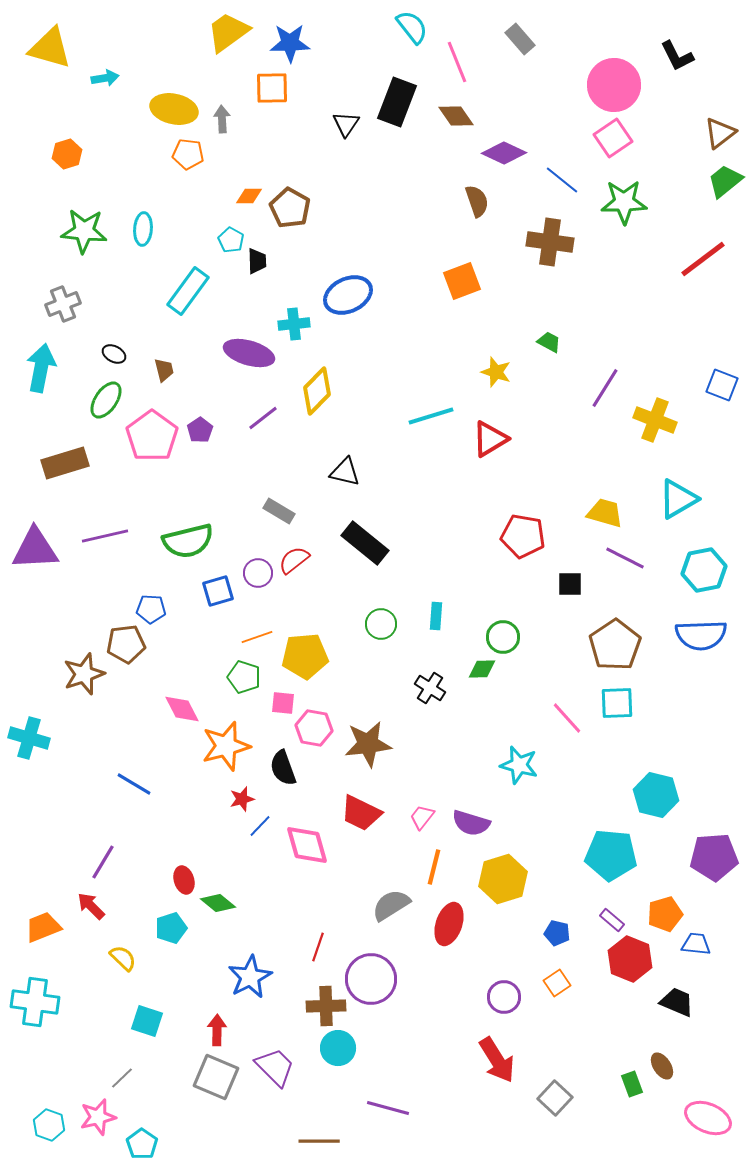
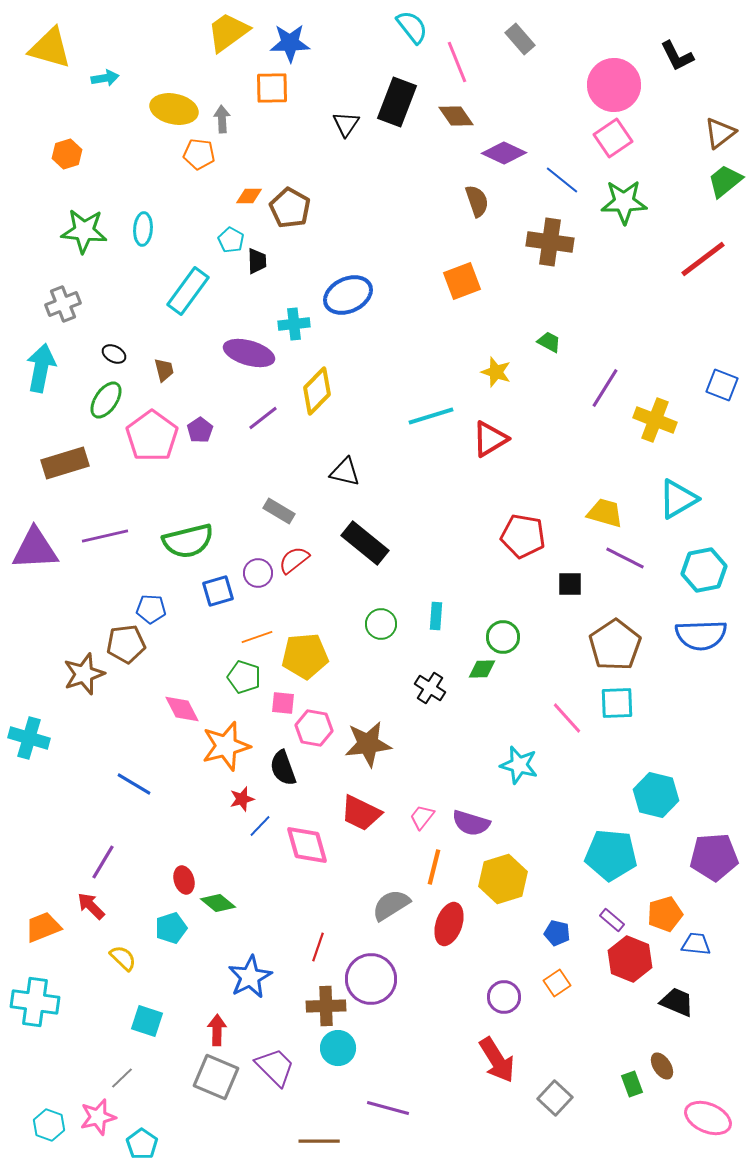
orange pentagon at (188, 154): moved 11 px right
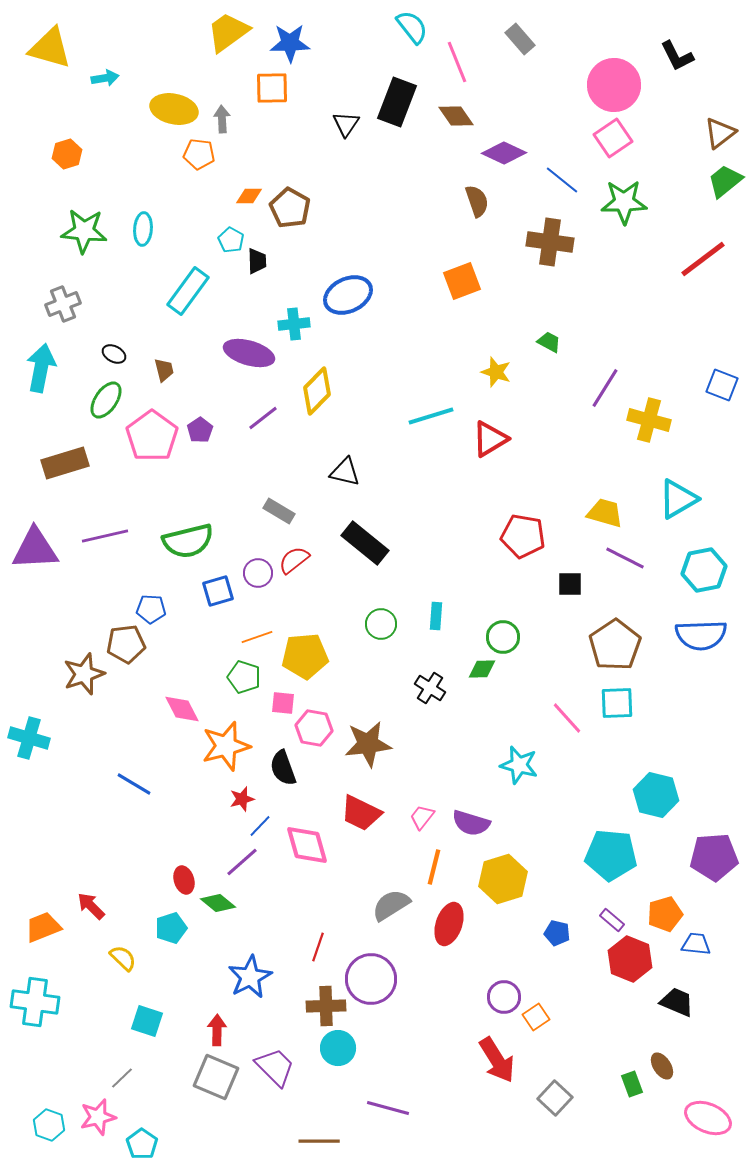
yellow cross at (655, 420): moved 6 px left; rotated 6 degrees counterclockwise
purple line at (103, 862): moved 139 px right; rotated 18 degrees clockwise
orange square at (557, 983): moved 21 px left, 34 px down
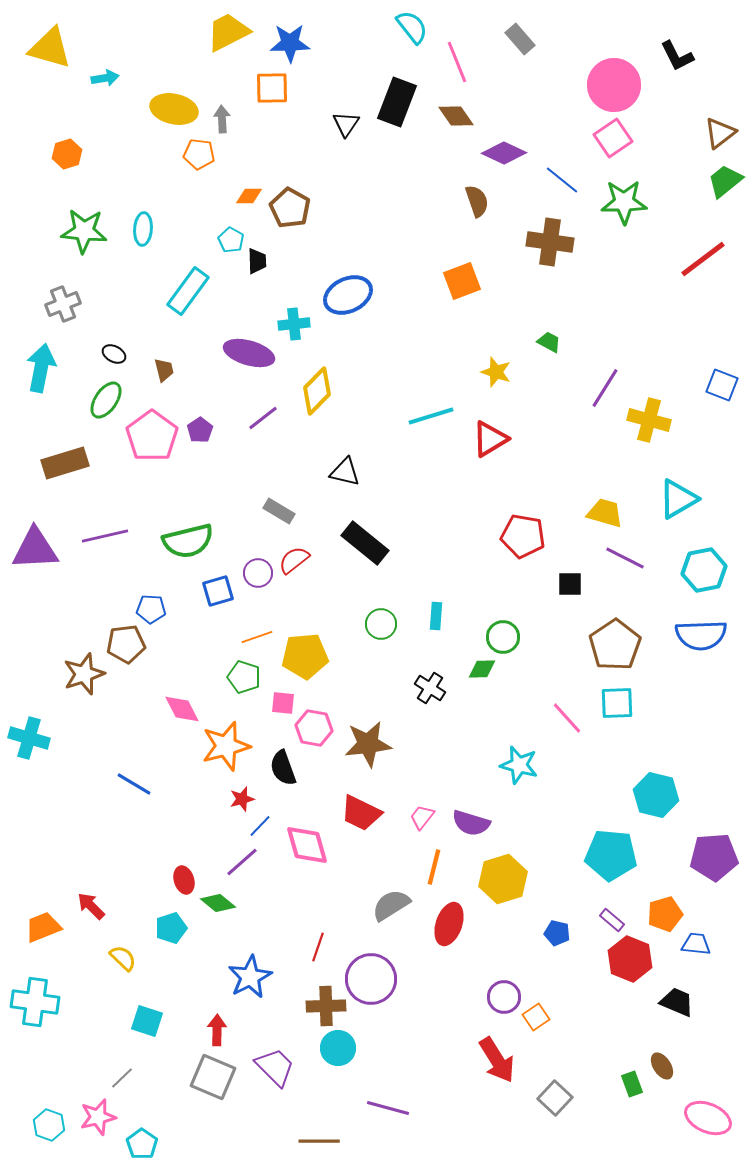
yellow trapezoid at (228, 32): rotated 9 degrees clockwise
gray square at (216, 1077): moved 3 px left
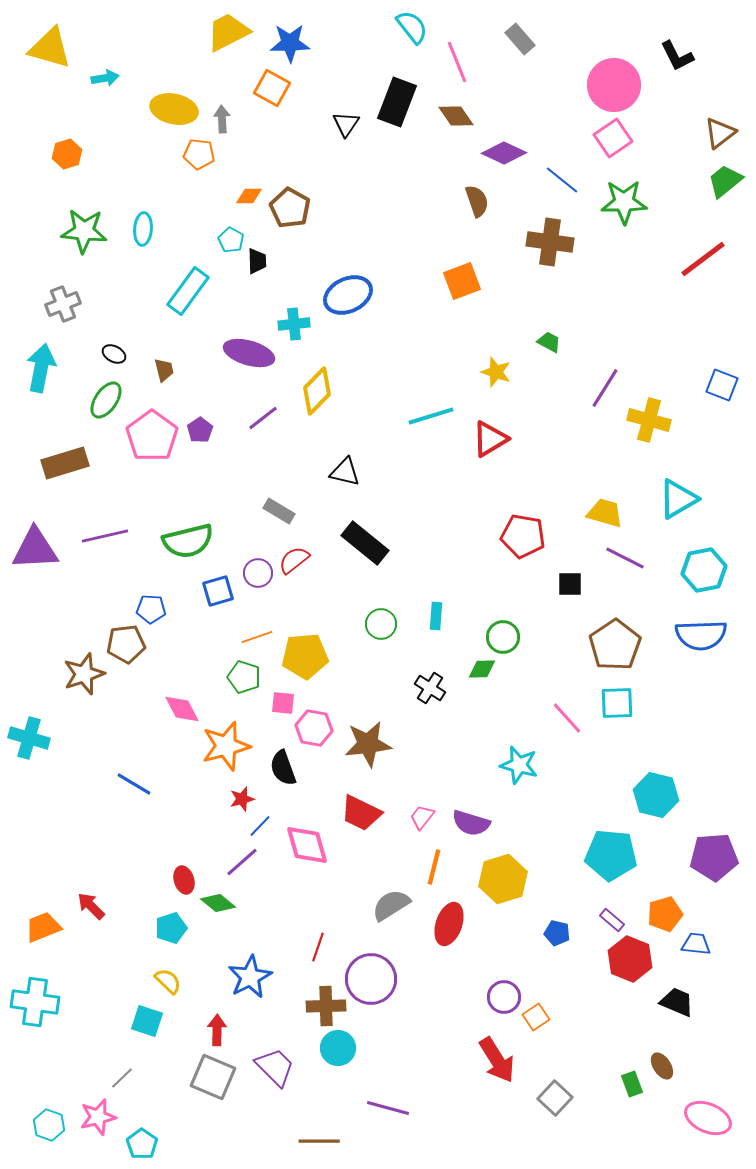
orange square at (272, 88): rotated 30 degrees clockwise
yellow semicircle at (123, 958): moved 45 px right, 23 px down
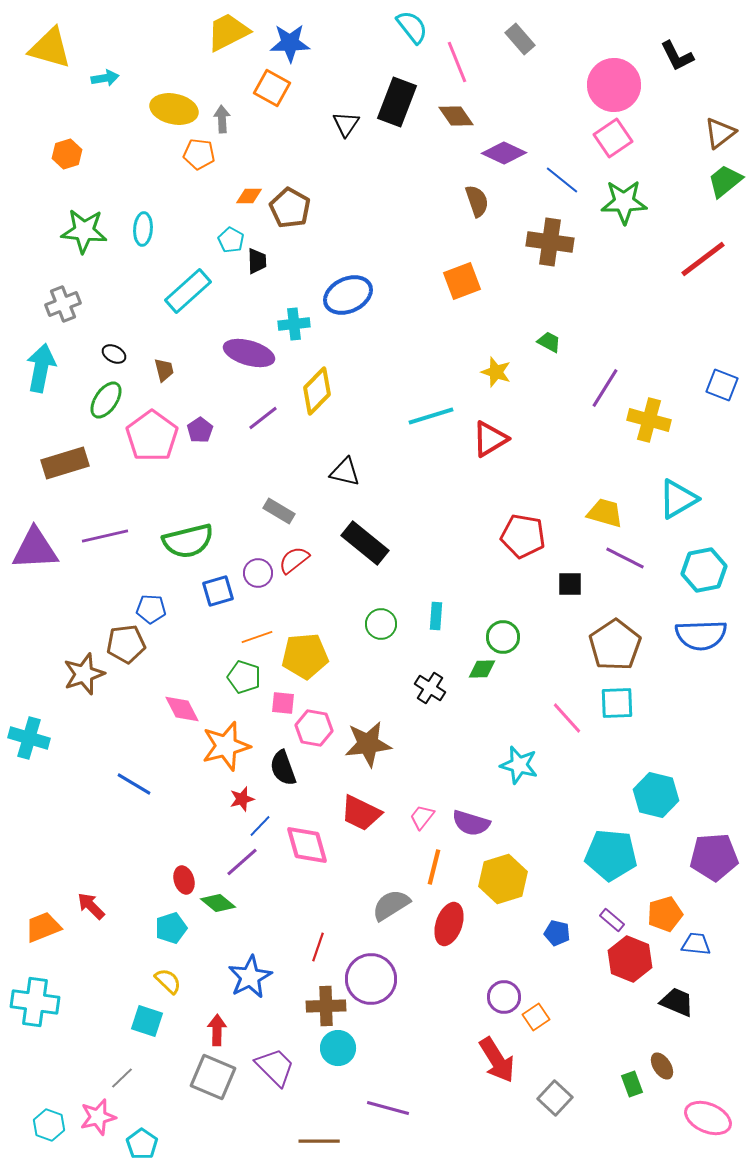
cyan rectangle at (188, 291): rotated 12 degrees clockwise
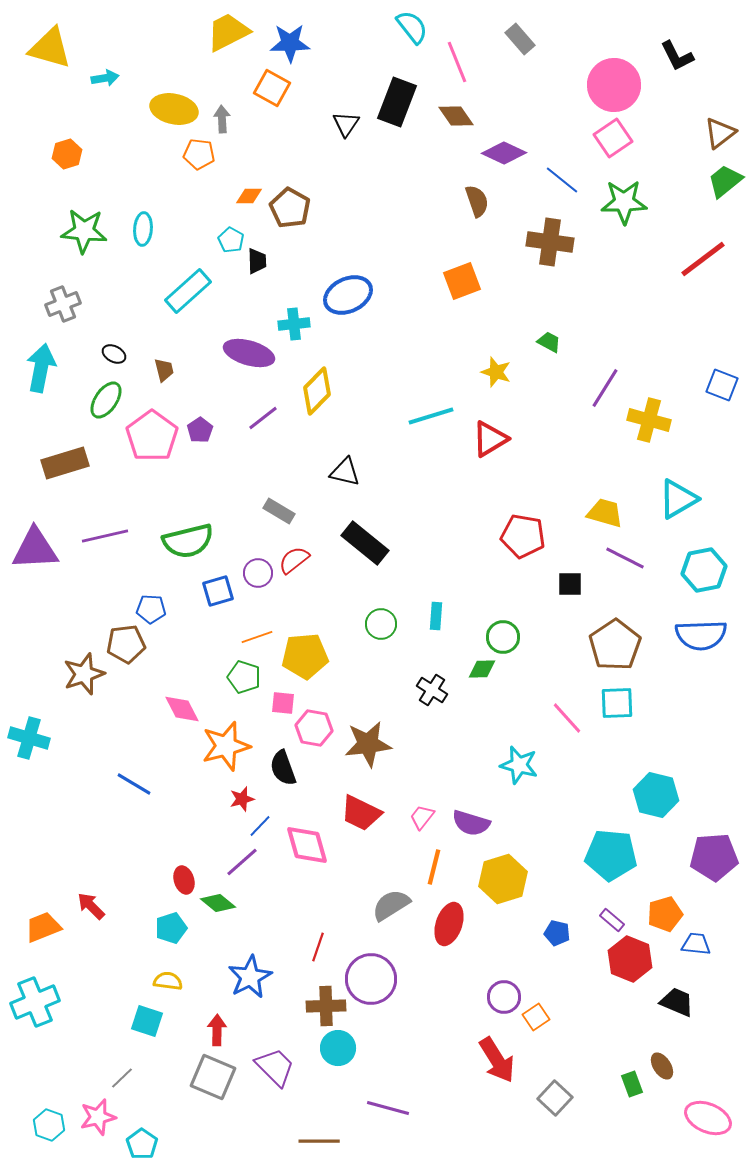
black cross at (430, 688): moved 2 px right, 2 px down
yellow semicircle at (168, 981): rotated 36 degrees counterclockwise
cyan cross at (35, 1002): rotated 30 degrees counterclockwise
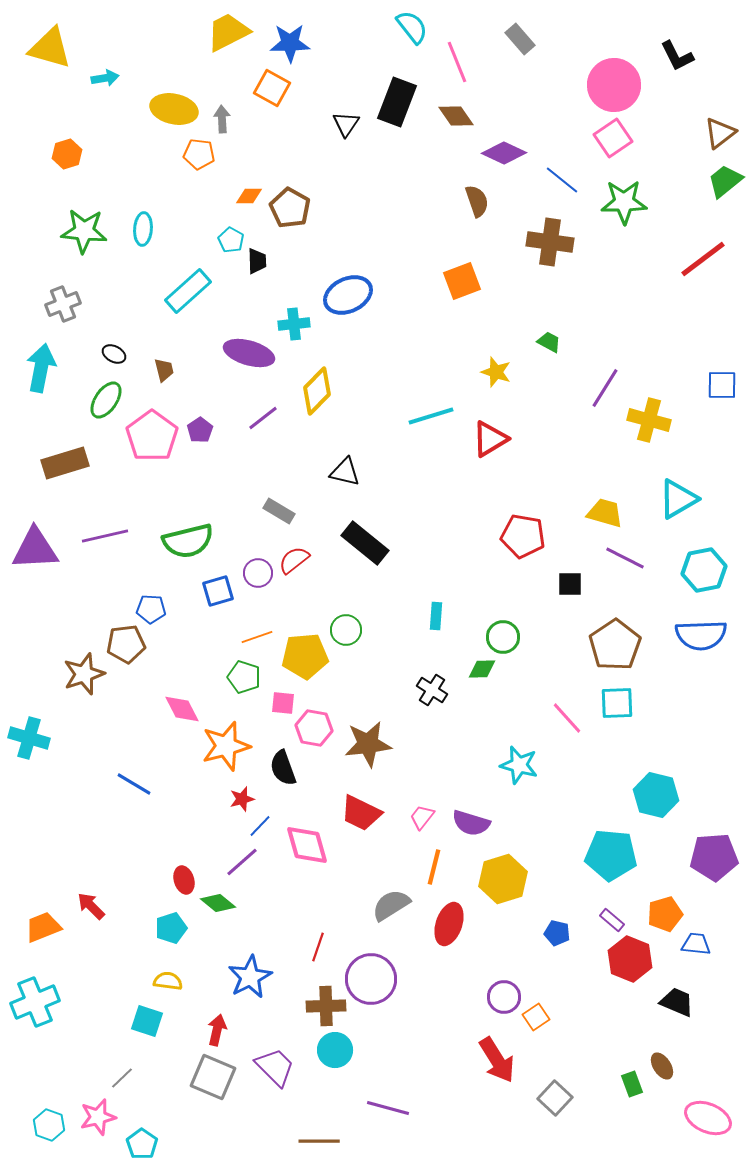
blue square at (722, 385): rotated 20 degrees counterclockwise
green circle at (381, 624): moved 35 px left, 6 px down
red arrow at (217, 1030): rotated 12 degrees clockwise
cyan circle at (338, 1048): moved 3 px left, 2 px down
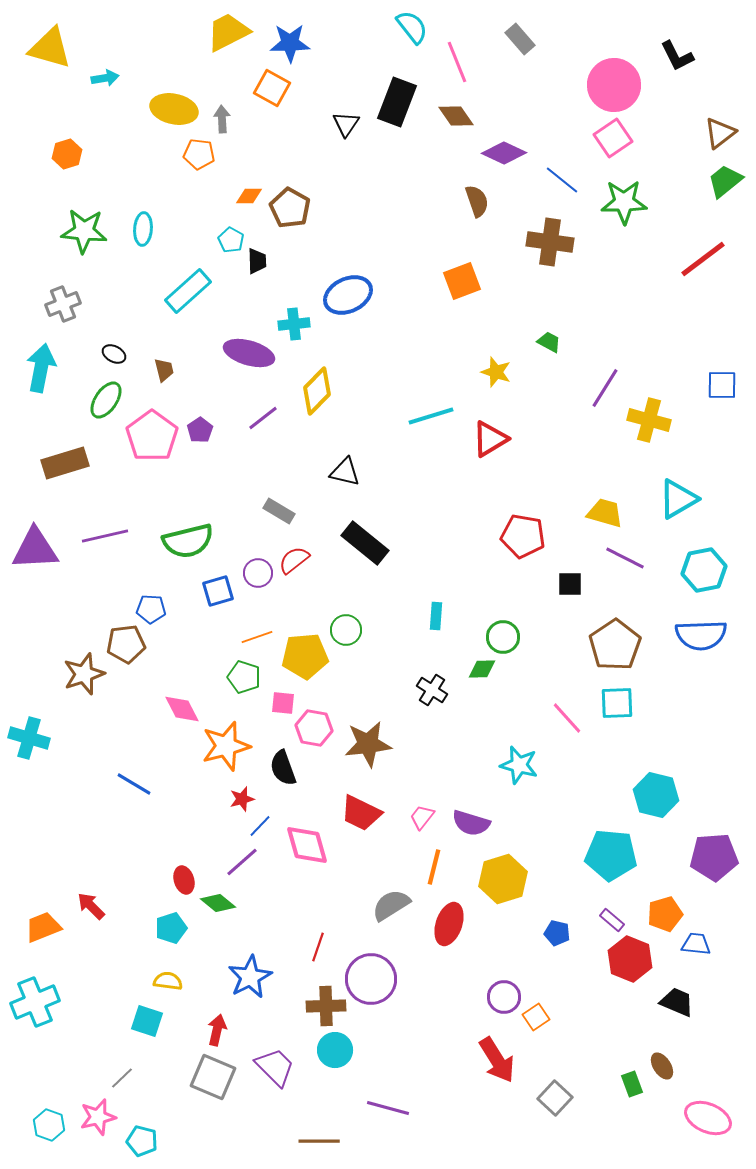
cyan pentagon at (142, 1144): moved 3 px up; rotated 20 degrees counterclockwise
